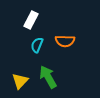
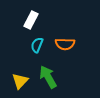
orange semicircle: moved 3 px down
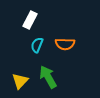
white rectangle: moved 1 px left
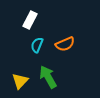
orange semicircle: rotated 24 degrees counterclockwise
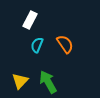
orange semicircle: rotated 102 degrees counterclockwise
green arrow: moved 5 px down
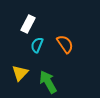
white rectangle: moved 2 px left, 4 px down
yellow triangle: moved 8 px up
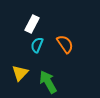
white rectangle: moved 4 px right
